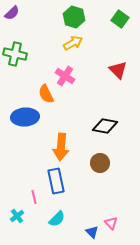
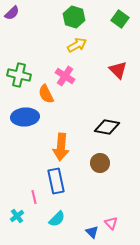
yellow arrow: moved 4 px right, 2 px down
green cross: moved 4 px right, 21 px down
black diamond: moved 2 px right, 1 px down
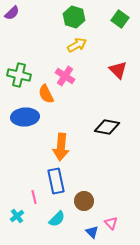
brown circle: moved 16 px left, 38 px down
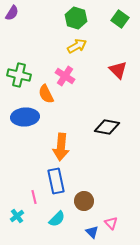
purple semicircle: rotated 14 degrees counterclockwise
green hexagon: moved 2 px right, 1 px down
yellow arrow: moved 1 px down
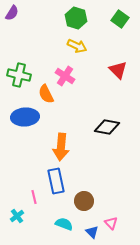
yellow arrow: rotated 54 degrees clockwise
cyan semicircle: moved 7 px right, 5 px down; rotated 114 degrees counterclockwise
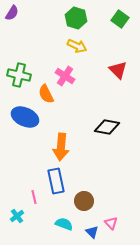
blue ellipse: rotated 28 degrees clockwise
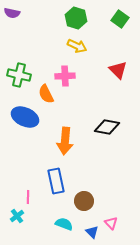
purple semicircle: rotated 70 degrees clockwise
pink cross: rotated 36 degrees counterclockwise
orange arrow: moved 4 px right, 6 px up
pink line: moved 6 px left; rotated 16 degrees clockwise
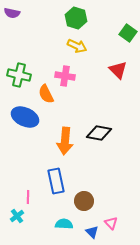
green square: moved 8 px right, 14 px down
pink cross: rotated 12 degrees clockwise
black diamond: moved 8 px left, 6 px down
cyan semicircle: rotated 18 degrees counterclockwise
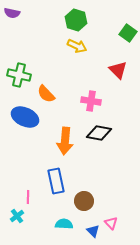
green hexagon: moved 2 px down
pink cross: moved 26 px right, 25 px down
orange semicircle: rotated 18 degrees counterclockwise
blue triangle: moved 1 px right, 1 px up
